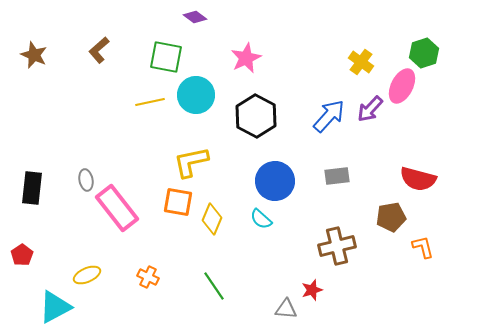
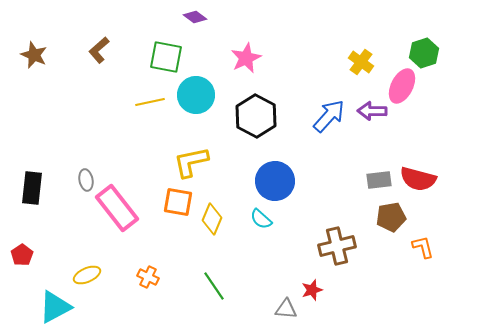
purple arrow: moved 2 px right, 2 px down; rotated 48 degrees clockwise
gray rectangle: moved 42 px right, 4 px down
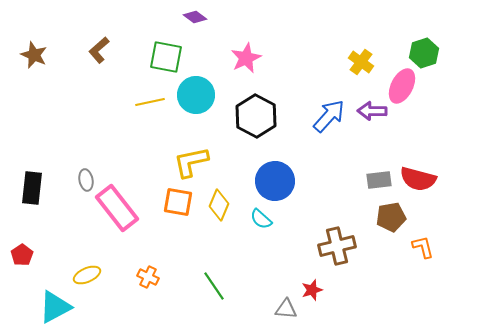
yellow diamond: moved 7 px right, 14 px up
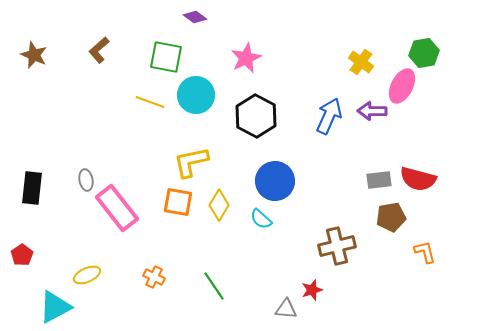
green hexagon: rotated 8 degrees clockwise
yellow line: rotated 32 degrees clockwise
blue arrow: rotated 18 degrees counterclockwise
yellow diamond: rotated 8 degrees clockwise
orange L-shape: moved 2 px right, 5 px down
orange cross: moved 6 px right
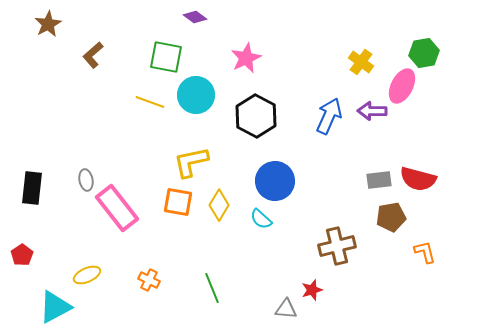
brown L-shape: moved 6 px left, 5 px down
brown star: moved 14 px right, 31 px up; rotated 20 degrees clockwise
orange cross: moved 5 px left, 3 px down
green line: moved 2 px left, 2 px down; rotated 12 degrees clockwise
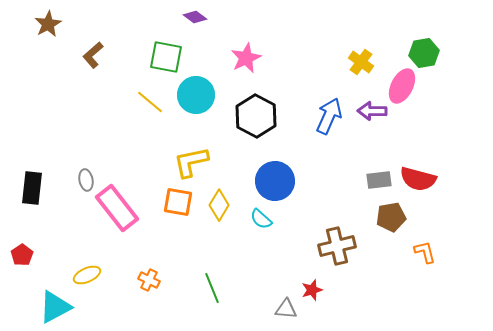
yellow line: rotated 20 degrees clockwise
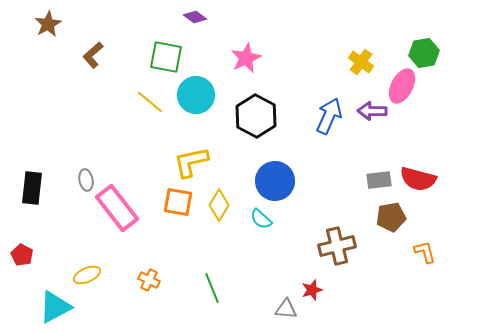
red pentagon: rotated 10 degrees counterclockwise
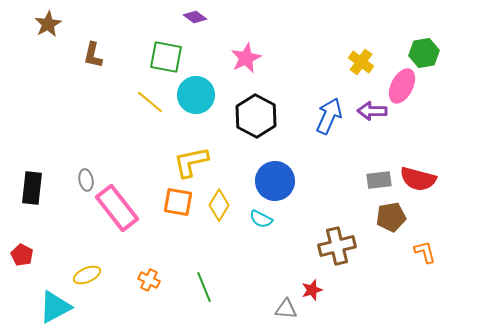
brown L-shape: rotated 36 degrees counterclockwise
cyan semicircle: rotated 15 degrees counterclockwise
green line: moved 8 px left, 1 px up
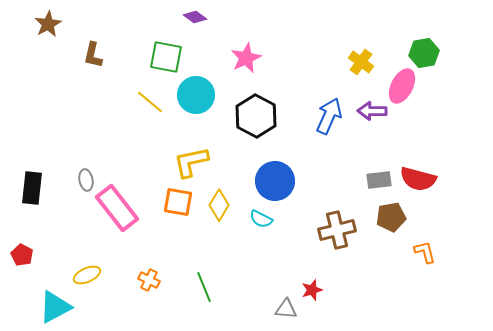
brown cross: moved 16 px up
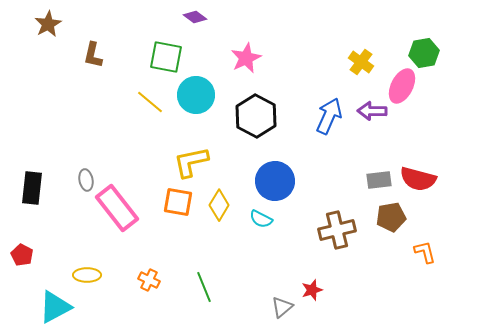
yellow ellipse: rotated 24 degrees clockwise
gray triangle: moved 4 px left, 2 px up; rotated 45 degrees counterclockwise
